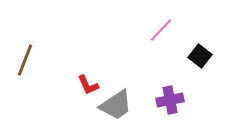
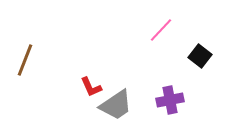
red L-shape: moved 3 px right, 2 px down
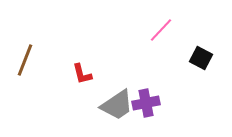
black square: moved 1 px right, 2 px down; rotated 10 degrees counterclockwise
red L-shape: moved 9 px left, 13 px up; rotated 10 degrees clockwise
purple cross: moved 24 px left, 3 px down
gray trapezoid: moved 1 px right
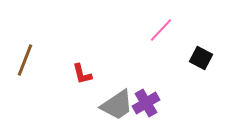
purple cross: rotated 20 degrees counterclockwise
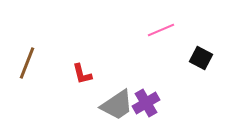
pink line: rotated 24 degrees clockwise
brown line: moved 2 px right, 3 px down
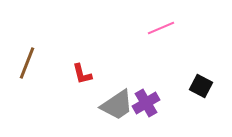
pink line: moved 2 px up
black square: moved 28 px down
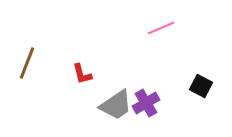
gray trapezoid: moved 1 px left
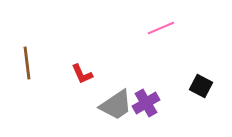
brown line: rotated 28 degrees counterclockwise
red L-shape: rotated 10 degrees counterclockwise
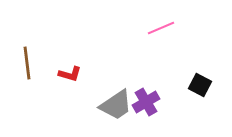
red L-shape: moved 12 px left; rotated 50 degrees counterclockwise
black square: moved 1 px left, 1 px up
purple cross: moved 1 px up
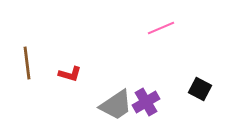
black square: moved 4 px down
